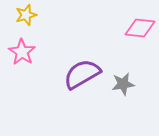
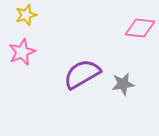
pink star: rotated 16 degrees clockwise
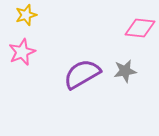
gray star: moved 2 px right, 13 px up
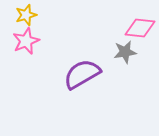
pink star: moved 4 px right, 11 px up
gray star: moved 19 px up
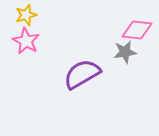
pink diamond: moved 3 px left, 2 px down
pink star: rotated 20 degrees counterclockwise
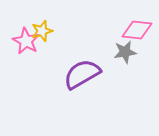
yellow star: moved 16 px right, 16 px down
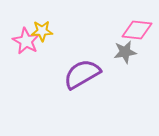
yellow star: rotated 15 degrees clockwise
